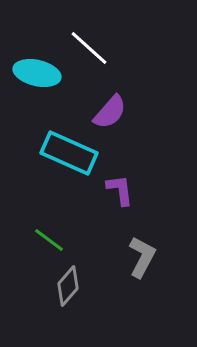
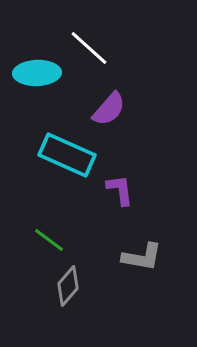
cyan ellipse: rotated 15 degrees counterclockwise
purple semicircle: moved 1 px left, 3 px up
cyan rectangle: moved 2 px left, 2 px down
gray L-shape: rotated 72 degrees clockwise
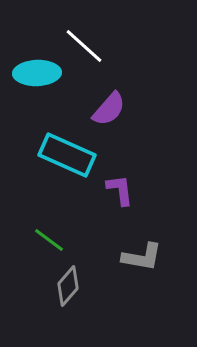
white line: moved 5 px left, 2 px up
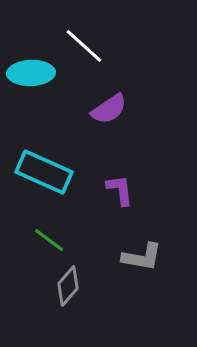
cyan ellipse: moved 6 px left
purple semicircle: rotated 15 degrees clockwise
cyan rectangle: moved 23 px left, 17 px down
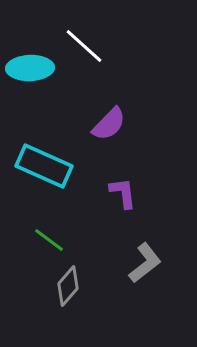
cyan ellipse: moved 1 px left, 5 px up
purple semicircle: moved 15 px down; rotated 12 degrees counterclockwise
cyan rectangle: moved 6 px up
purple L-shape: moved 3 px right, 3 px down
gray L-shape: moved 3 px right, 6 px down; rotated 48 degrees counterclockwise
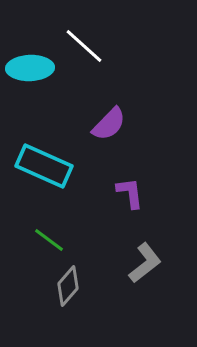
purple L-shape: moved 7 px right
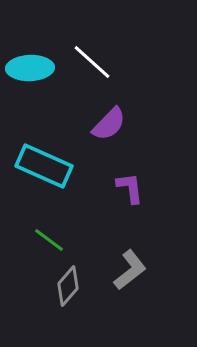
white line: moved 8 px right, 16 px down
purple L-shape: moved 5 px up
gray L-shape: moved 15 px left, 7 px down
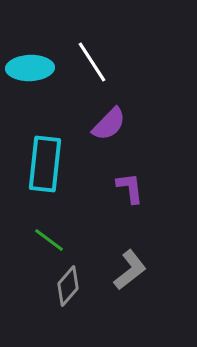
white line: rotated 15 degrees clockwise
cyan rectangle: moved 1 px right, 2 px up; rotated 72 degrees clockwise
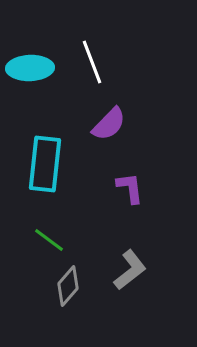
white line: rotated 12 degrees clockwise
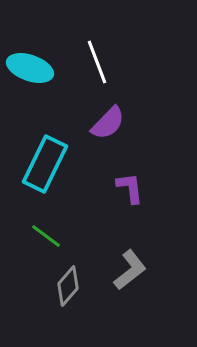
white line: moved 5 px right
cyan ellipse: rotated 21 degrees clockwise
purple semicircle: moved 1 px left, 1 px up
cyan rectangle: rotated 20 degrees clockwise
green line: moved 3 px left, 4 px up
